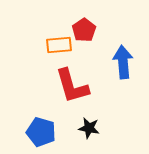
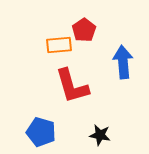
black star: moved 11 px right, 7 px down
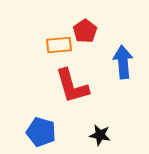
red pentagon: moved 1 px right, 1 px down
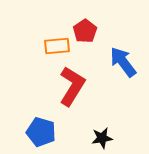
orange rectangle: moved 2 px left, 1 px down
blue arrow: rotated 32 degrees counterclockwise
red L-shape: rotated 132 degrees counterclockwise
black star: moved 2 px right, 3 px down; rotated 20 degrees counterclockwise
